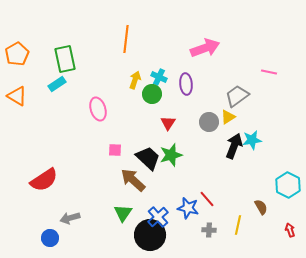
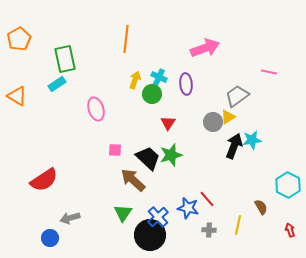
orange pentagon: moved 2 px right, 15 px up
pink ellipse: moved 2 px left
gray circle: moved 4 px right
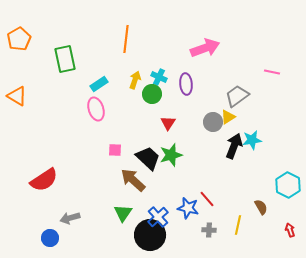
pink line: moved 3 px right
cyan rectangle: moved 42 px right
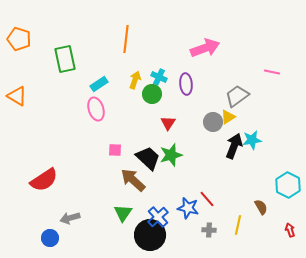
orange pentagon: rotated 25 degrees counterclockwise
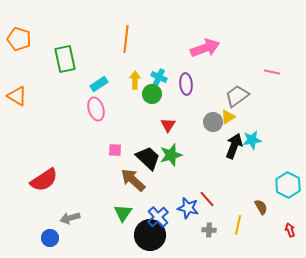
yellow arrow: rotated 18 degrees counterclockwise
red triangle: moved 2 px down
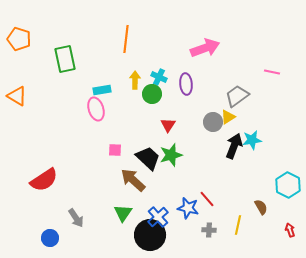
cyan rectangle: moved 3 px right, 6 px down; rotated 24 degrees clockwise
gray arrow: moved 6 px right; rotated 108 degrees counterclockwise
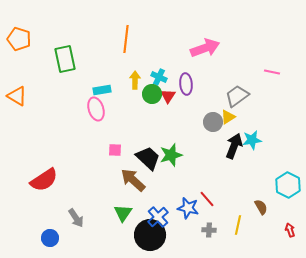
red triangle: moved 29 px up
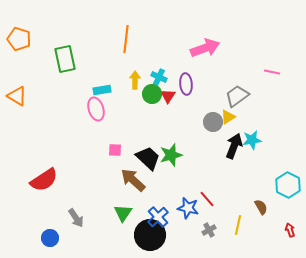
gray cross: rotated 32 degrees counterclockwise
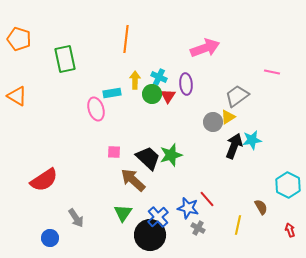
cyan rectangle: moved 10 px right, 3 px down
pink square: moved 1 px left, 2 px down
gray cross: moved 11 px left, 2 px up; rotated 32 degrees counterclockwise
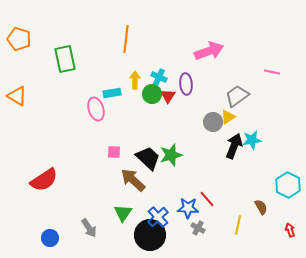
pink arrow: moved 4 px right, 3 px down
blue star: rotated 10 degrees counterclockwise
gray arrow: moved 13 px right, 10 px down
